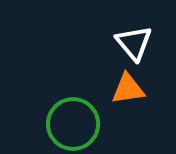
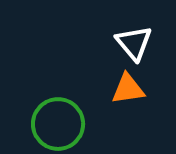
green circle: moved 15 px left
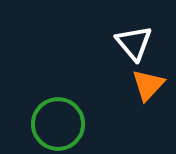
orange triangle: moved 20 px right, 4 px up; rotated 39 degrees counterclockwise
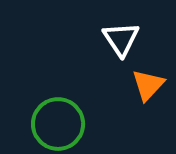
white triangle: moved 13 px left, 4 px up; rotated 6 degrees clockwise
